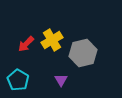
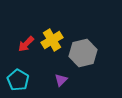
purple triangle: rotated 16 degrees clockwise
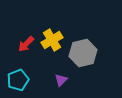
cyan pentagon: rotated 20 degrees clockwise
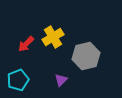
yellow cross: moved 1 px right, 3 px up
gray hexagon: moved 3 px right, 3 px down
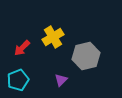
red arrow: moved 4 px left, 4 px down
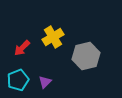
purple triangle: moved 16 px left, 2 px down
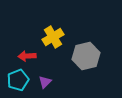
red arrow: moved 5 px right, 8 px down; rotated 42 degrees clockwise
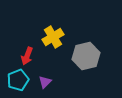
red arrow: rotated 66 degrees counterclockwise
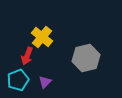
yellow cross: moved 11 px left; rotated 20 degrees counterclockwise
gray hexagon: moved 2 px down
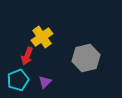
yellow cross: rotated 15 degrees clockwise
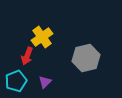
cyan pentagon: moved 2 px left, 1 px down
